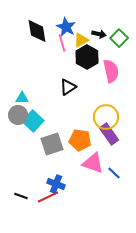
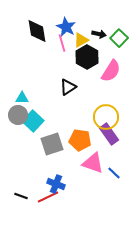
pink semicircle: rotated 45 degrees clockwise
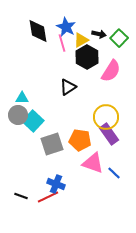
black diamond: moved 1 px right
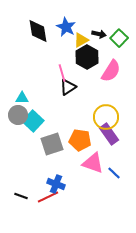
pink line: moved 30 px down
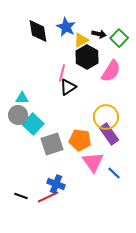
pink line: rotated 30 degrees clockwise
cyan square: moved 3 px down
pink triangle: moved 1 px up; rotated 35 degrees clockwise
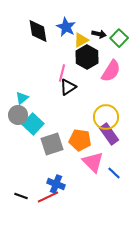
cyan triangle: rotated 40 degrees counterclockwise
pink triangle: rotated 10 degrees counterclockwise
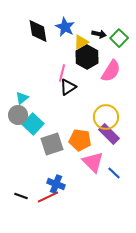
blue star: moved 1 px left
yellow triangle: moved 2 px down
purple rectangle: rotated 10 degrees counterclockwise
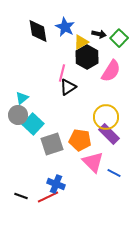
blue line: rotated 16 degrees counterclockwise
